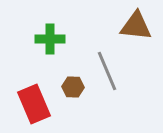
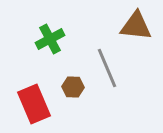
green cross: rotated 28 degrees counterclockwise
gray line: moved 3 px up
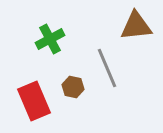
brown triangle: rotated 12 degrees counterclockwise
brown hexagon: rotated 10 degrees clockwise
red rectangle: moved 3 px up
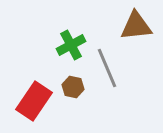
green cross: moved 21 px right, 6 px down
red rectangle: rotated 57 degrees clockwise
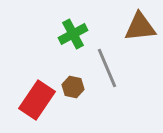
brown triangle: moved 4 px right, 1 px down
green cross: moved 2 px right, 11 px up
red rectangle: moved 3 px right, 1 px up
